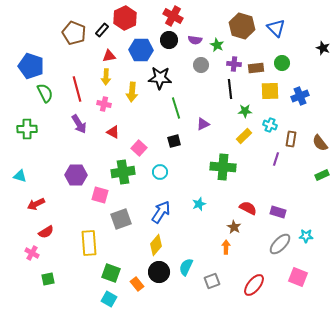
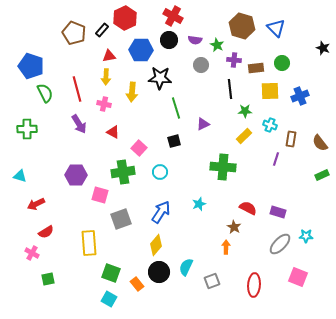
purple cross at (234, 64): moved 4 px up
red ellipse at (254, 285): rotated 35 degrees counterclockwise
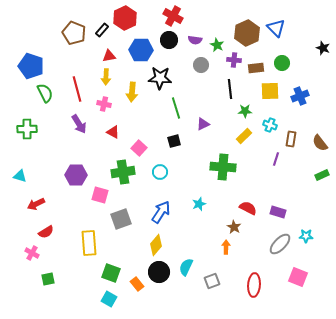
brown hexagon at (242, 26): moved 5 px right, 7 px down; rotated 20 degrees clockwise
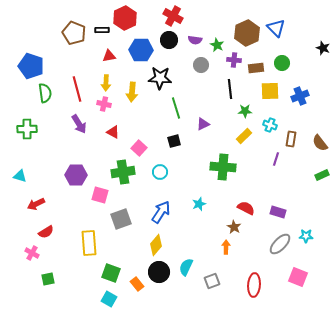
black rectangle at (102, 30): rotated 48 degrees clockwise
yellow arrow at (106, 77): moved 6 px down
green semicircle at (45, 93): rotated 18 degrees clockwise
red semicircle at (248, 208): moved 2 px left
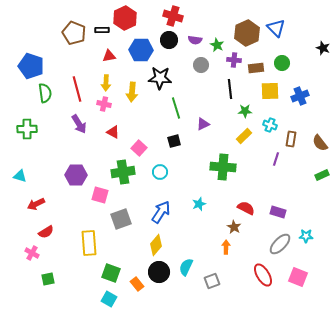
red cross at (173, 16): rotated 12 degrees counterclockwise
red ellipse at (254, 285): moved 9 px right, 10 px up; rotated 35 degrees counterclockwise
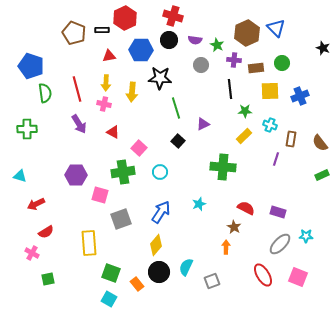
black square at (174, 141): moved 4 px right; rotated 32 degrees counterclockwise
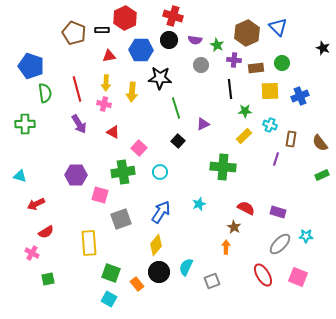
blue triangle at (276, 28): moved 2 px right, 1 px up
green cross at (27, 129): moved 2 px left, 5 px up
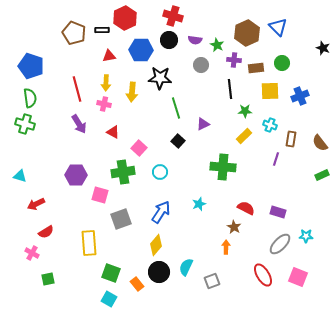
green semicircle at (45, 93): moved 15 px left, 5 px down
green cross at (25, 124): rotated 18 degrees clockwise
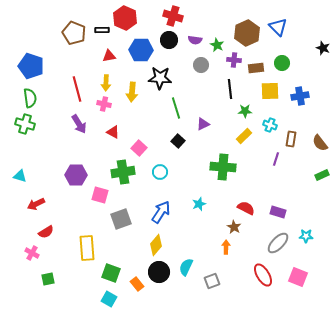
red hexagon at (125, 18): rotated 10 degrees counterclockwise
blue cross at (300, 96): rotated 12 degrees clockwise
yellow rectangle at (89, 243): moved 2 px left, 5 px down
gray ellipse at (280, 244): moved 2 px left, 1 px up
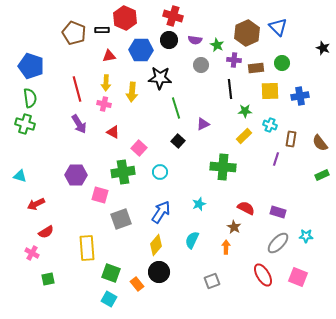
cyan semicircle at (186, 267): moved 6 px right, 27 px up
